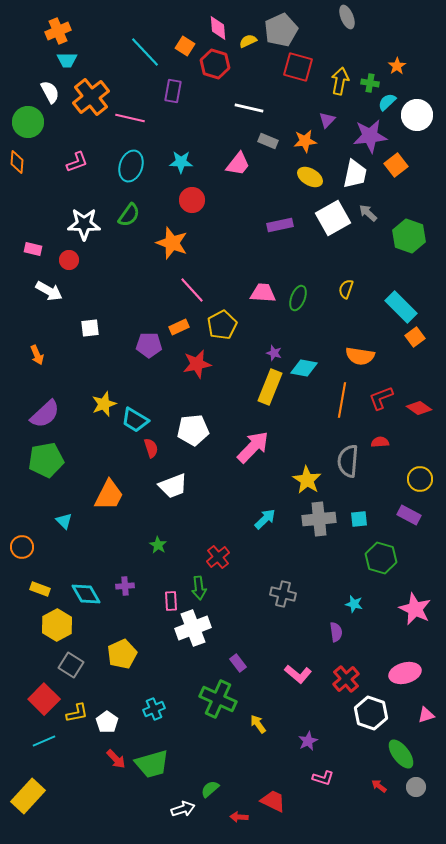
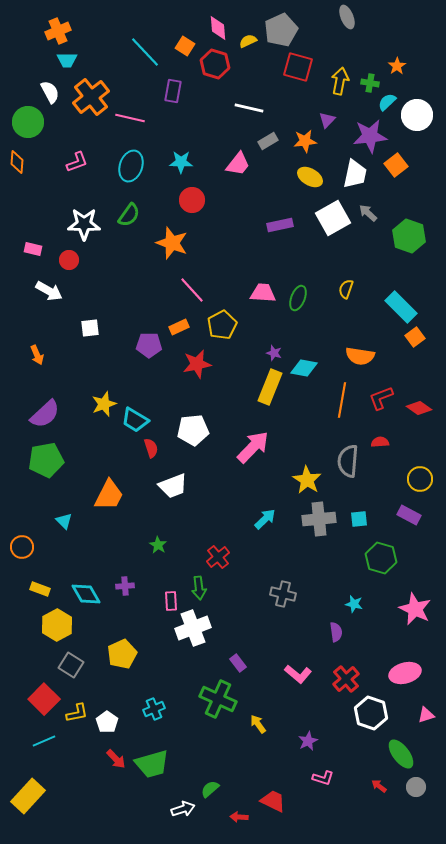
gray rectangle at (268, 141): rotated 54 degrees counterclockwise
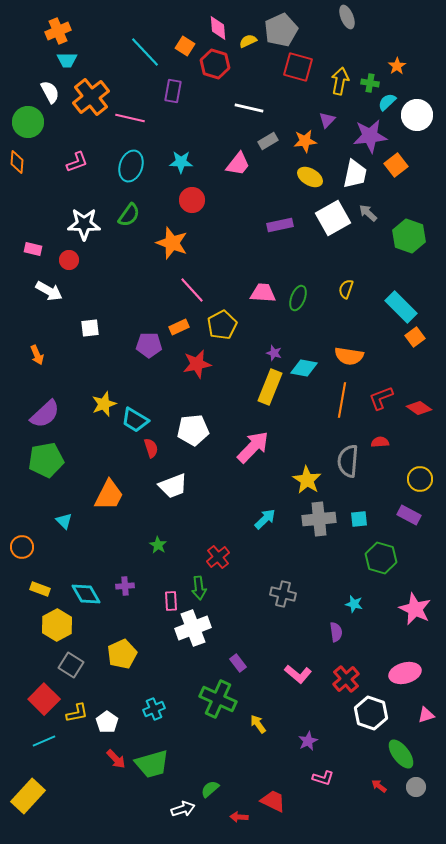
orange semicircle at (360, 356): moved 11 px left
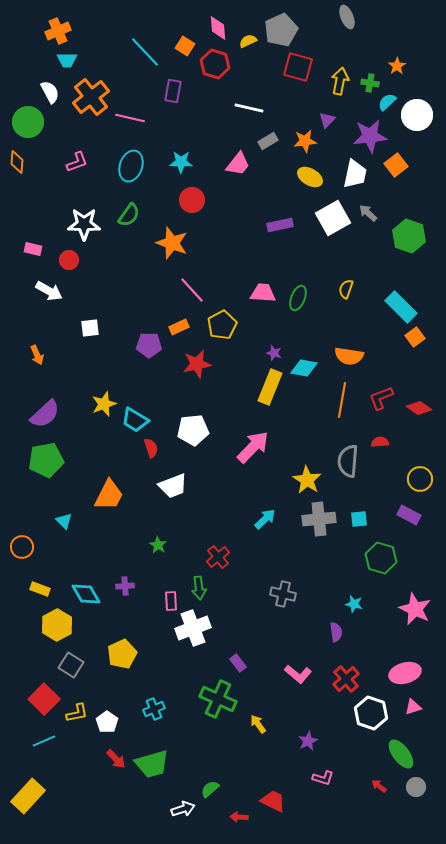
pink triangle at (426, 715): moved 13 px left, 8 px up
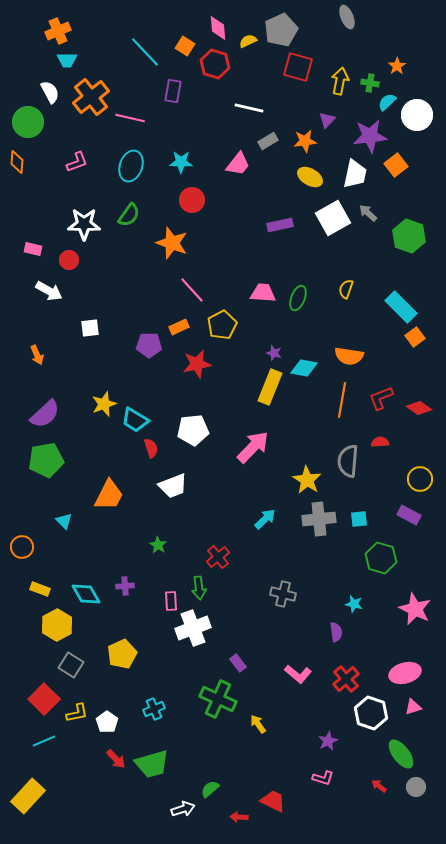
purple star at (308, 741): moved 20 px right
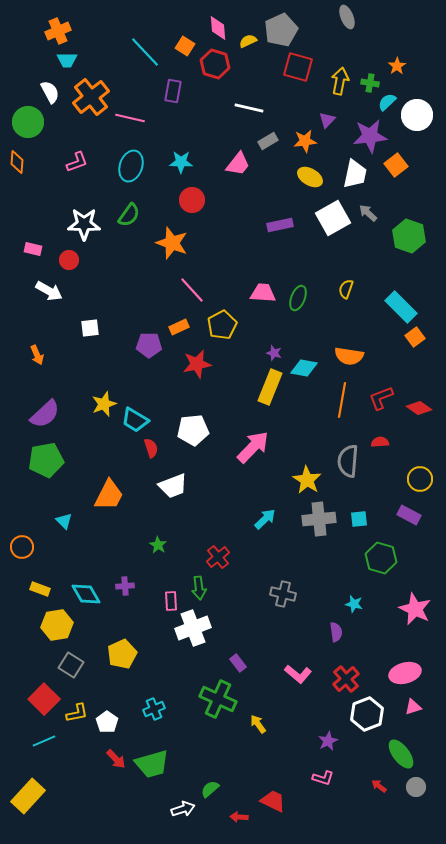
yellow hexagon at (57, 625): rotated 20 degrees clockwise
white hexagon at (371, 713): moved 4 px left, 1 px down; rotated 20 degrees clockwise
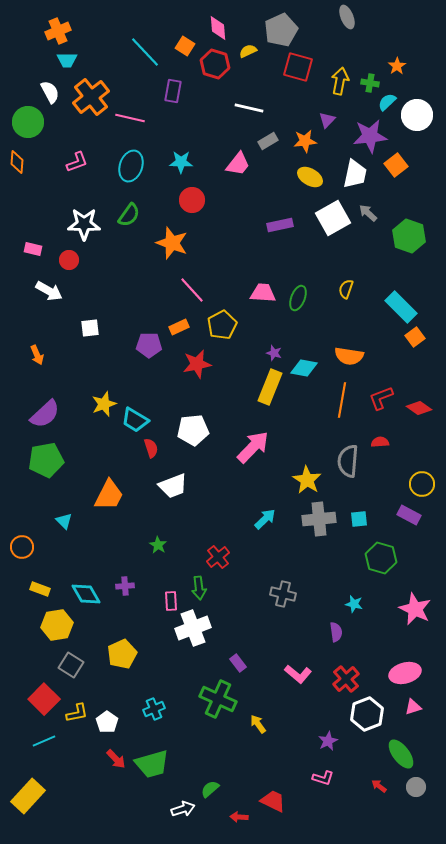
yellow semicircle at (248, 41): moved 10 px down
yellow circle at (420, 479): moved 2 px right, 5 px down
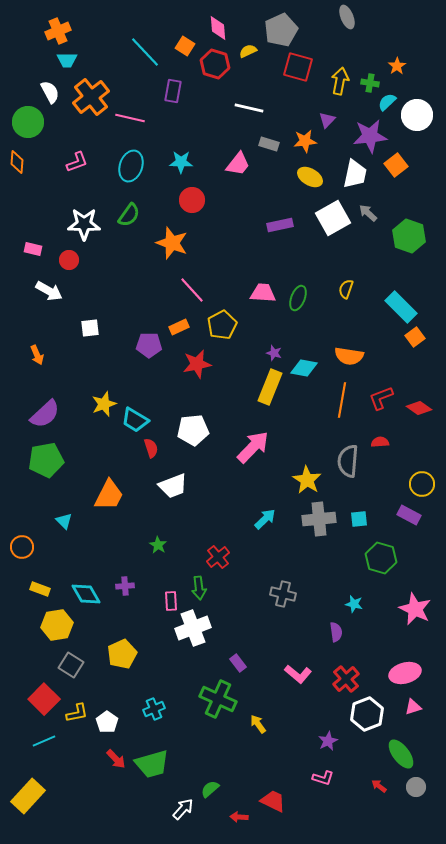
gray rectangle at (268, 141): moved 1 px right, 3 px down; rotated 48 degrees clockwise
white arrow at (183, 809): rotated 30 degrees counterclockwise
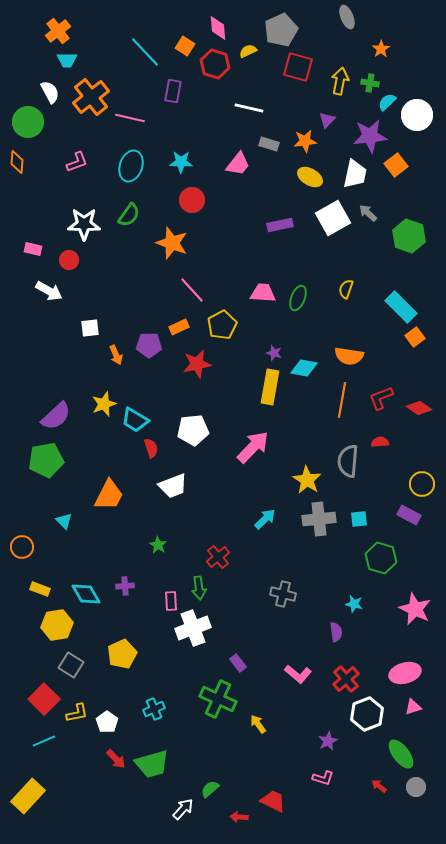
orange cross at (58, 31): rotated 15 degrees counterclockwise
orange star at (397, 66): moved 16 px left, 17 px up
orange arrow at (37, 355): moved 79 px right
yellow rectangle at (270, 387): rotated 12 degrees counterclockwise
purple semicircle at (45, 414): moved 11 px right, 2 px down
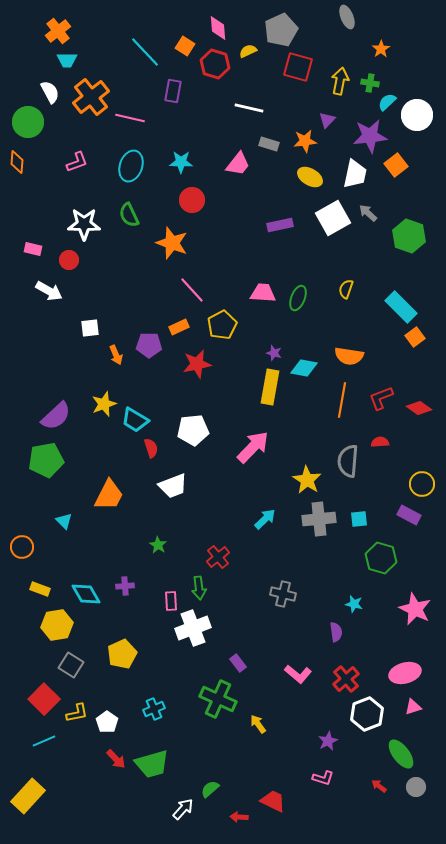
green semicircle at (129, 215): rotated 120 degrees clockwise
